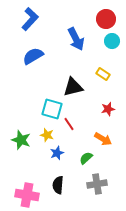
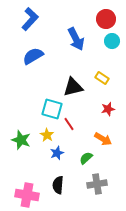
yellow rectangle: moved 1 px left, 4 px down
yellow star: rotated 16 degrees clockwise
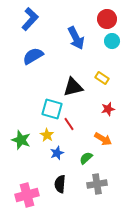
red circle: moved 1 px right
blue arrow: moved 1 px up
black semicircle: moved 2 px right, 1 px up
pink cross: rotated 25 degrees counterclockwise
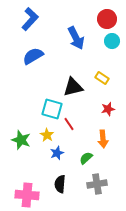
orange arrow: rotated 54 degrees clockwise
pink cross: rotated 20 degrees clockwise
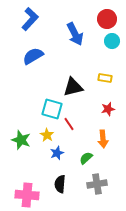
blue arrow: moved 1 px left, 4 px up
yellow rectangle: moved 3 px right; rotated 24 degrees counterclockwise
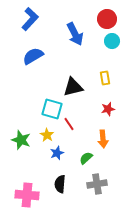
yellow rectangle: rotated 72 degrees clockwise
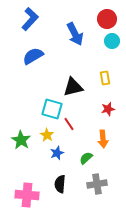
green star: rotated 12 degrees clockwise
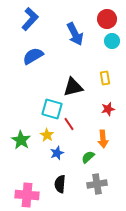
green semicircle: moved 2 px right, 1 px up
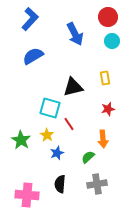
red circle: moved 1 px right, 2 px up
cyan square: moved 2 px left, 1 px up
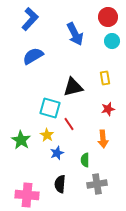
green semicircle: moved 3 px left, 3 px down; rotated 48 degrees counterclockwise
